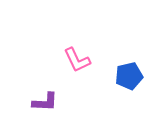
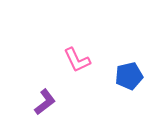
purple L-shape: rotated 40 degrees counterclockwise
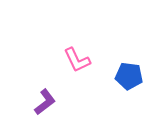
blue pentagon: rotated 20 degrees clockwise
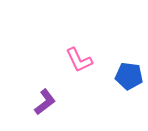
pink L-shape: moved 2 px right
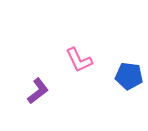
purple L-shape: moved 7 px left, 11 px up
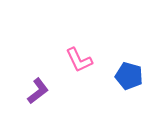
blue pentagon: rotated 8 degrees clockwise
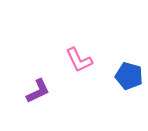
purple L-shape: rotated 12 degrees clockwise
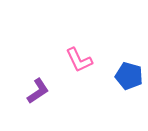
purple L-shape: rotated 8 degrees counterclockwise
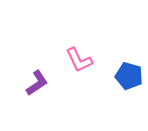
purple L-shape: moved 1 px left, 8 px up
